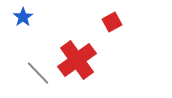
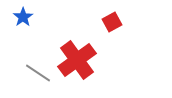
gray line: rotated 12 degrees counterclockwise
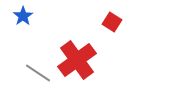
blue star: moved 1 px up
red square: rotated 30 degrees counterclockwise
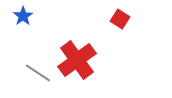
red square: moved 8 px right, 3 px up
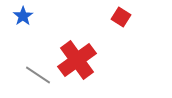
red square: moved 1 px right, 2 px up
gray line: moved 2 px down
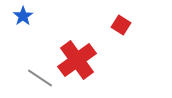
red square: moved 8 px down
gray line: moved 2 px right, 3 px down
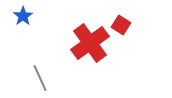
red cross: moved 13 px right, 17 px up
gray line: rotated 32 degrees clockwise
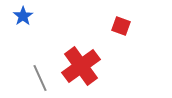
red square: moved 1 px down; rotated 12 degrees counterclockwise
red cross: moved 9 px left, 23 px down
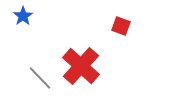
red cross: rotated 12 degrees counterclockwise
gray line: rotated 20 degrees counterclockwise
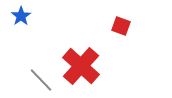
blue star: moved 2 px left
gray line: moved 1 px right, 2 px down
